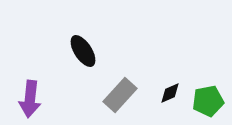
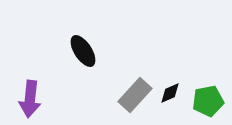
gray rectangle: moved 15 px right
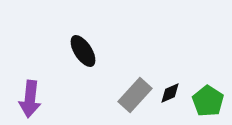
green pentagon: rotated 28 degrees counterclockwise
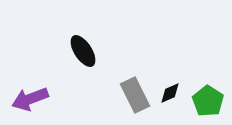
gray rectangle: rotated 68 degrees counterclockwise
purple arrow: rotated 63 degrees clockwise
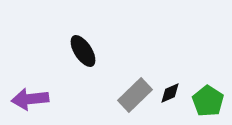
gray rectangle: rotated 72 degrees clockwise
purple arrow: rotated 15 degrees clockwise
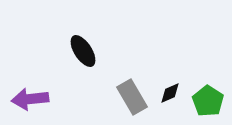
gray rectangle: moved 3 px left, 2 px down; rotated 76 degrees counterclockwise
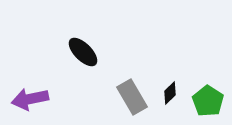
black ellipse: moved 1 px down; rotated 12 degrees counterclockwise
black diamond: rotated 20 degrees counterclockwise
purple arrow: rotated 6 degrees counterclockwise
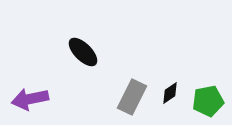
black diamond: rotated 10 degrees clockwise
gray rectangle: rotated 56 degrees clockwise
green pentagon: rotated 28 degrees clockwise
